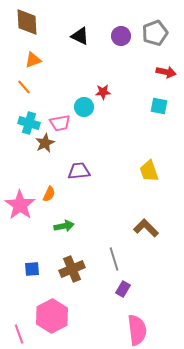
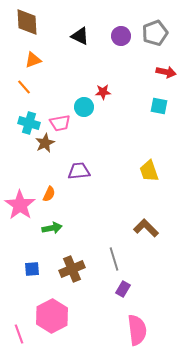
green arrow: moved 12 px left, 2 px down
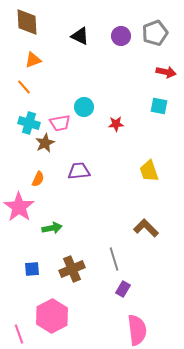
red star: moved 13 px right, 32 px down
orange semicircle: moved 11 px left, 15 px up
pink star: moved 1 px left, 2 px down
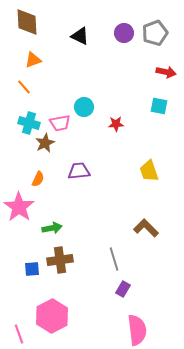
purple circle: moved 3 px right, 3 px up
brown cross: moved 12 px left, 9 px up; rotated 15 degrees clockwise
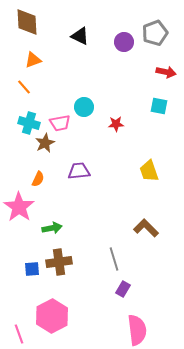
purple circle: moved 9 px down
brown cross: moved 1 px left, 2 px down
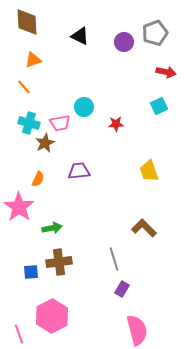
cyan square: rotated 36 degrees counterclockwise
brown L-shape: moved 2 px left
blue square: moved 1 px left, 3 px down
purple rectangle: moved 1 px left
pink semicircle: rotated 8 degrees counterclockwise
